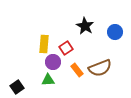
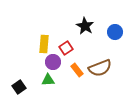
black square: moved 2 px right
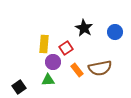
black star: moved 1 px left, 2 px down
brown semicircle: rotated 10 degrees clockwise
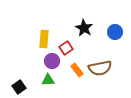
yellow rectangle: moved 5 px up
purple circle: moved 1 px left, 1 px up
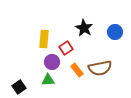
purple circle: moved 1 px down
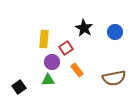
brown semicircle: moved 14 px right, 10 px down
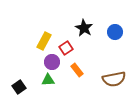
yellow rectangle: moved 2 px down; rotated 24 degrees clockwise
brown semicircle: moved 1 px down
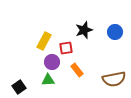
black star: moved 2 px down; rotated 24 degrees clockwise
red square: rotated 24 degrees clockwise
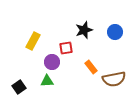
yellow rectangle: moved 11 px left
orange rectangle: moved 14 px right, 3 px up
green triangle: moved 1 px left, 1 px down
